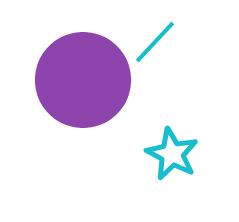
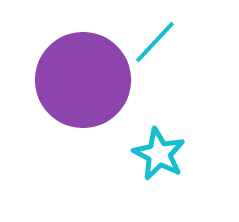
cyan star: moved 13 px left
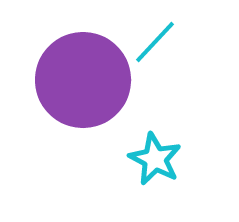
cyan star: moved 4 px left, 5 px down
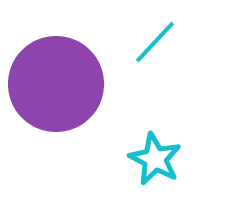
purple circle: moved 27 px left, 4 px down
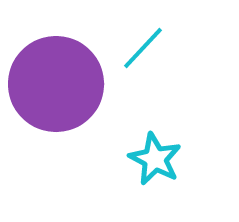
cyan line: moved 12 px left, 6 px down
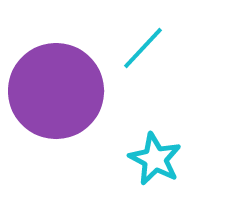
purple circle: moved 7 px down
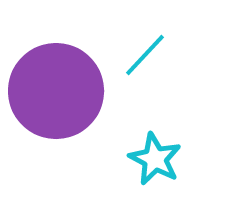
cyan line: moved 2 px right, 7 px down
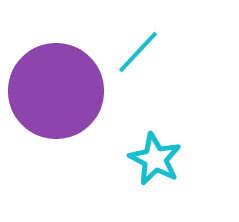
cyan line: moved 7 px left, 3 px up
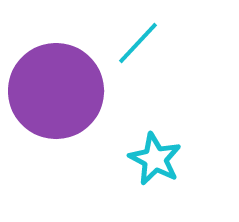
cyan line: moved 9 px up
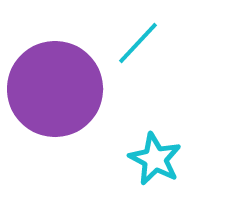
purple circle: moved 1 px left, 2 px up
